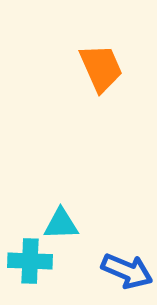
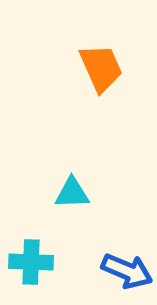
cyan triangle: moved 11 px right, 31 px up
cyan cross: moved 1 px right, 1 px down
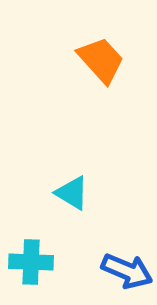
orange trapezoid: moved 8 px up; rotated 18 degrees counterclockwise
cyan triangle: rotated 33 degrees clockwise
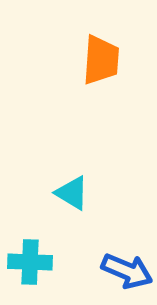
orange trapezoid: rotated 46 degrees clockwise
cyan cross: moved 1 px left
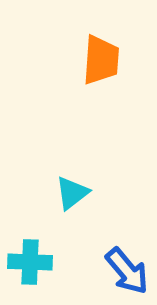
cyan triangle: rotated 51 degrees clockwise
blue arrow: rotated 27 degrees clockwise
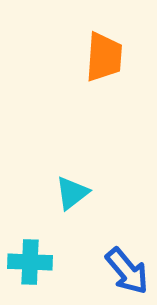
orange trapezoid: moved 3 px right, 3 px up
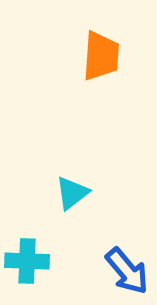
orange trapezoid: moved 3 px left, 1 px up
cyan cross: moved 3 px left, 1 px up
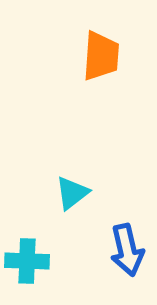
blue arrow: moved 21 px up; rotated 27 degrees clockwise
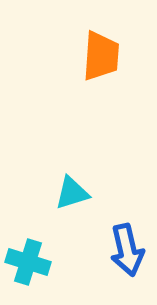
cyan triangle: rotated 21 degrees clockwise
cyan cross: moved 1 px right, 1 px down; rotated 15 degrees clockwise
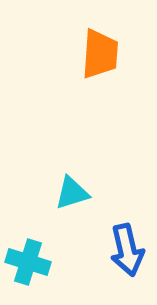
orange trapezoid: moved 1 px left, 2 px up
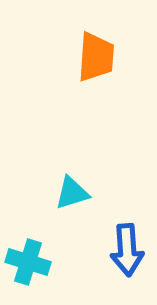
orange trapezoid: moved 4 px left, 3 px down
blue arrow: rotated 9 degrees clockwise
